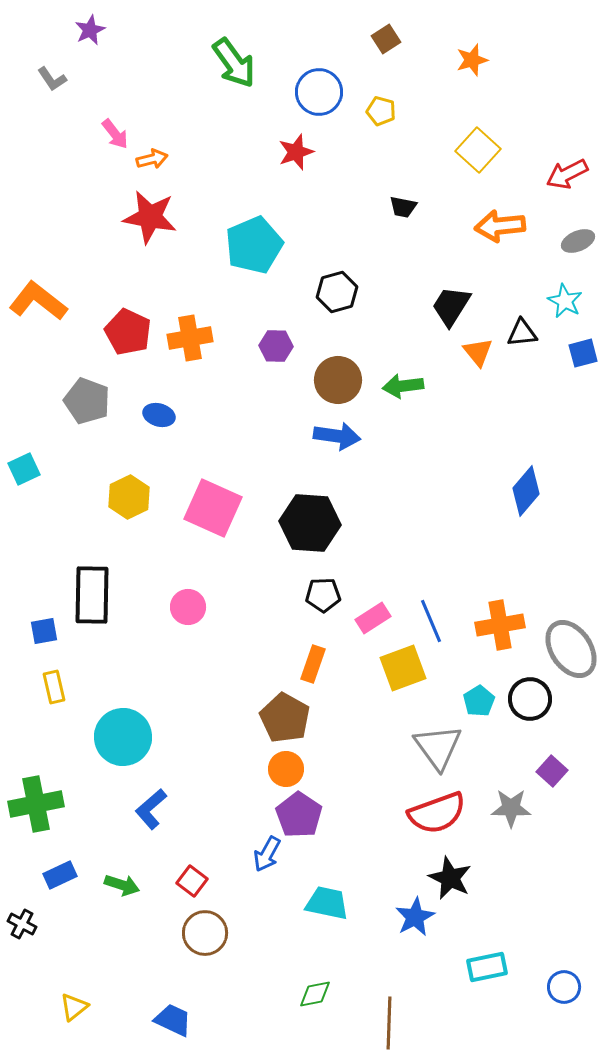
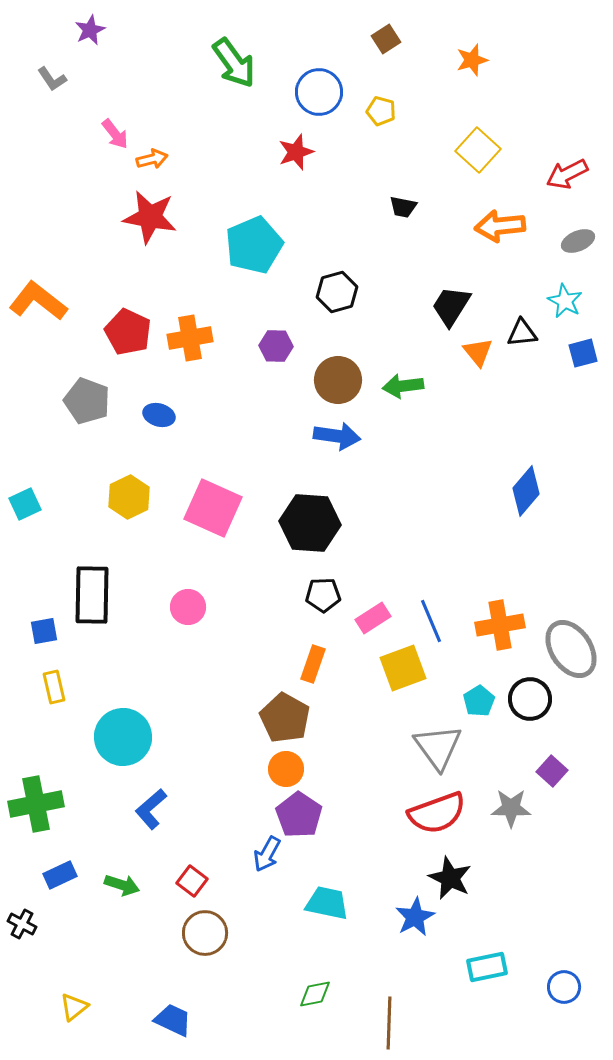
cyan square at (24, 469): moved 1 px right, 35 px down
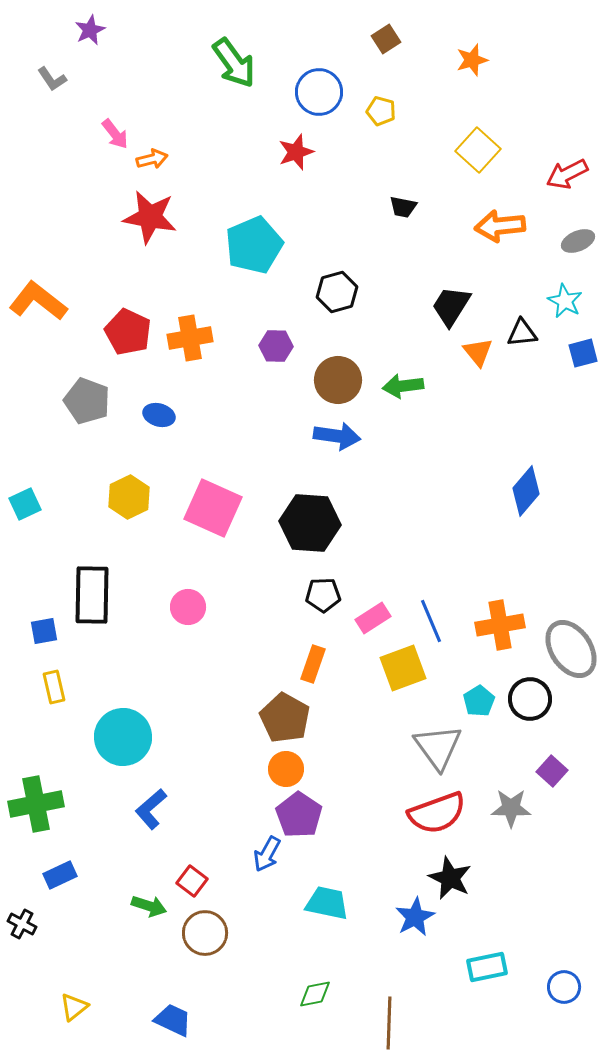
green arrow at (122, 885): moved 27 px right, 21 px down
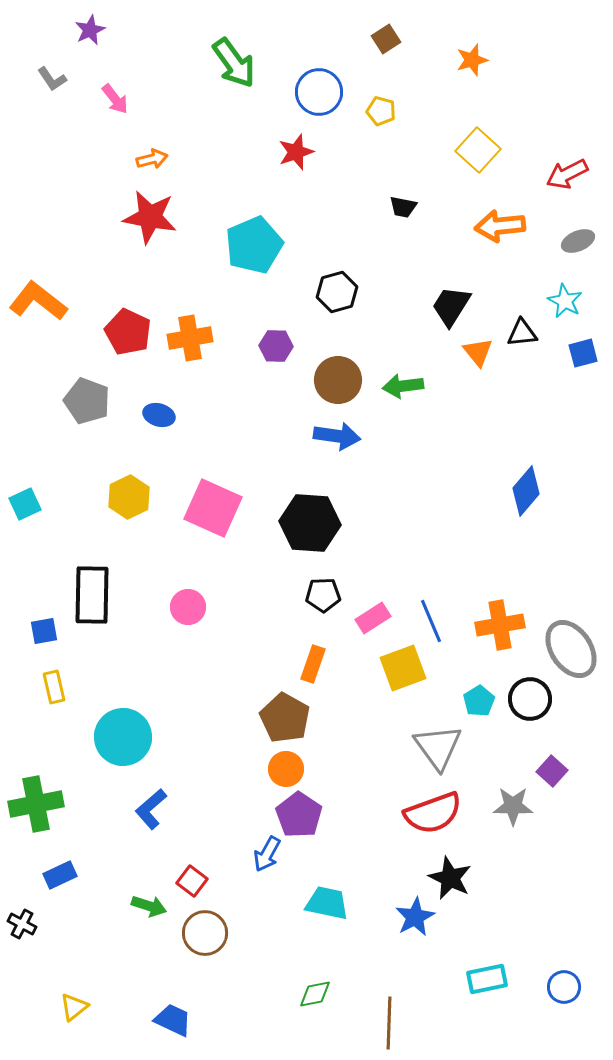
pink arrow at (115, 134): moved 35 px up
gray star at (511, 808): moved 2 px right, 2 px up
red semicircle at (437, 813): moved 4 px left
cyan rectangle at (487, 967): moved 12 px down
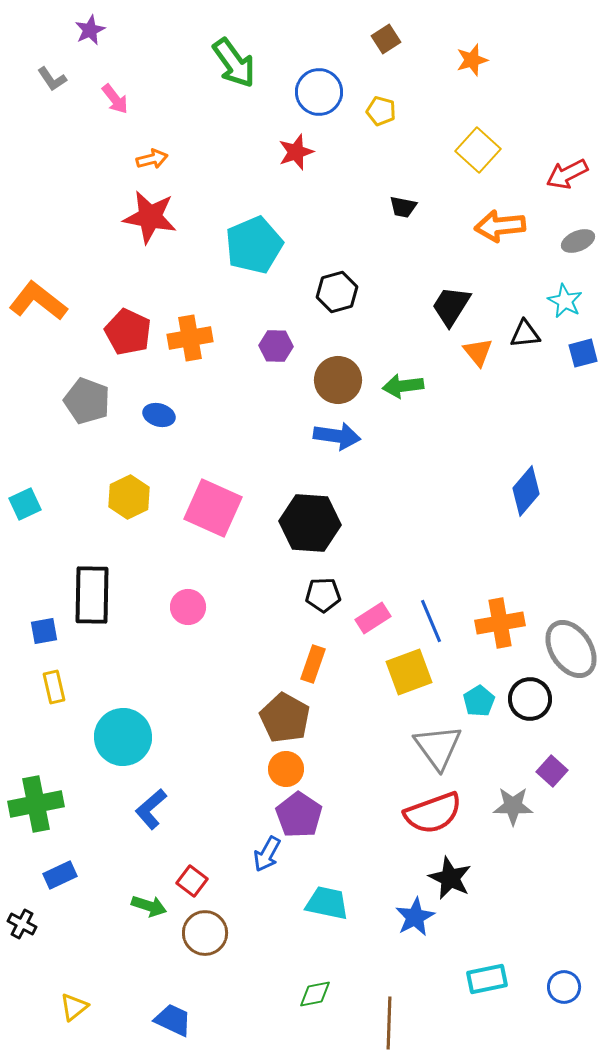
black triangle at (522, 333): moved 3 px right, 1 px down
orange cross at (500, 625): moved 2 px up
yellow square at (403, 668): moved 6 px right, 4 px down
